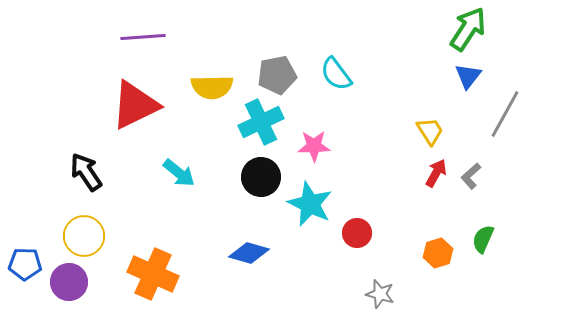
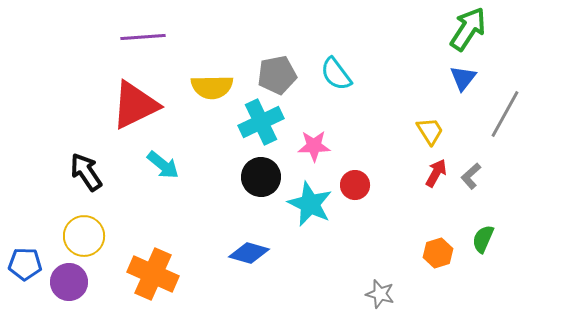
blue triangle: moved 5 px left, 2 px down
cyan arrow: moved 16 px left, 8 px up
red circle: moved 2 px left, 48 px up
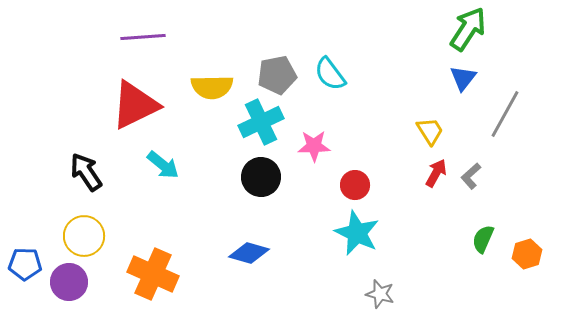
cyan semicircle: moved 6 px left
cyan star: moved 47 px right, 29 px down
orange hexagon: moved 89 px right, 1 px down
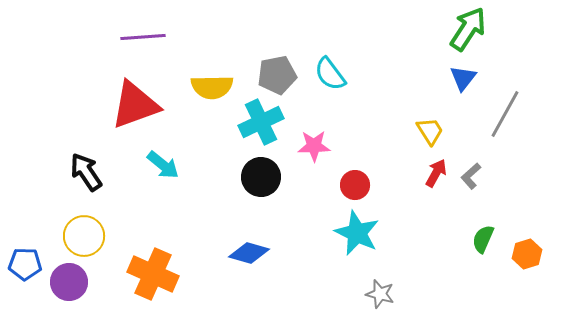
red triangle: rotated 6 degrees clockwise
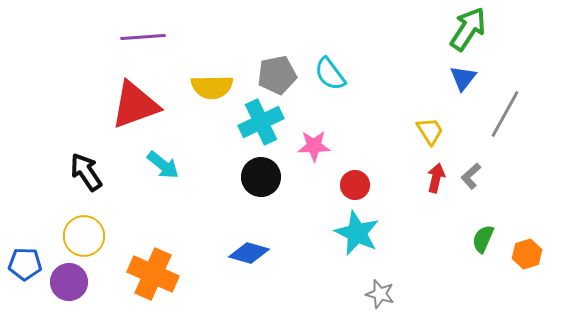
red arrow: moved 5 px down; rotated 16 degrees counterclockwise
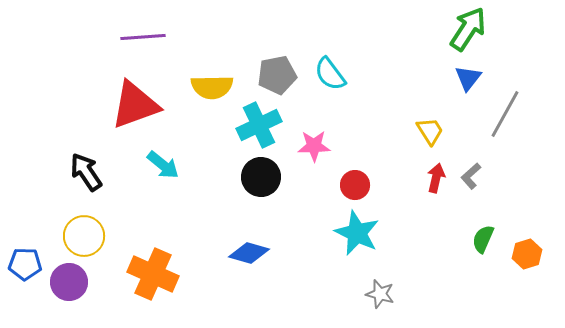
blue triangle: moved 5 px right
cyan cross: moved 2 px left, 3 px down
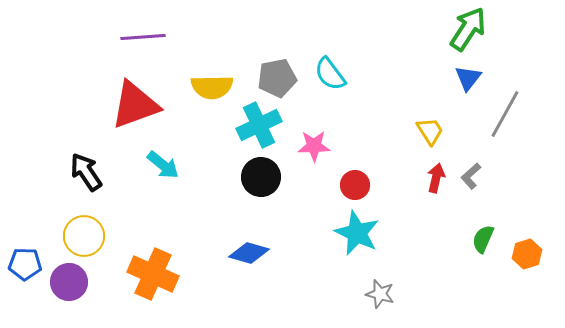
gray pentagon: moved 3 px down
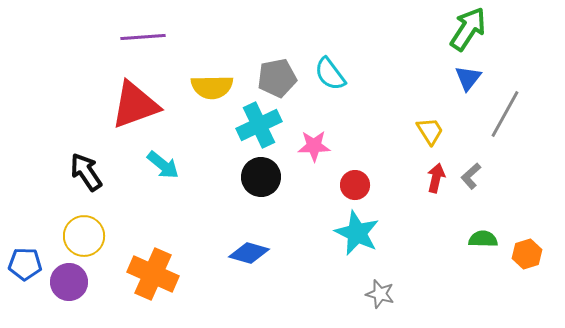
green semicircle: rotated 68 degrees clockwise
